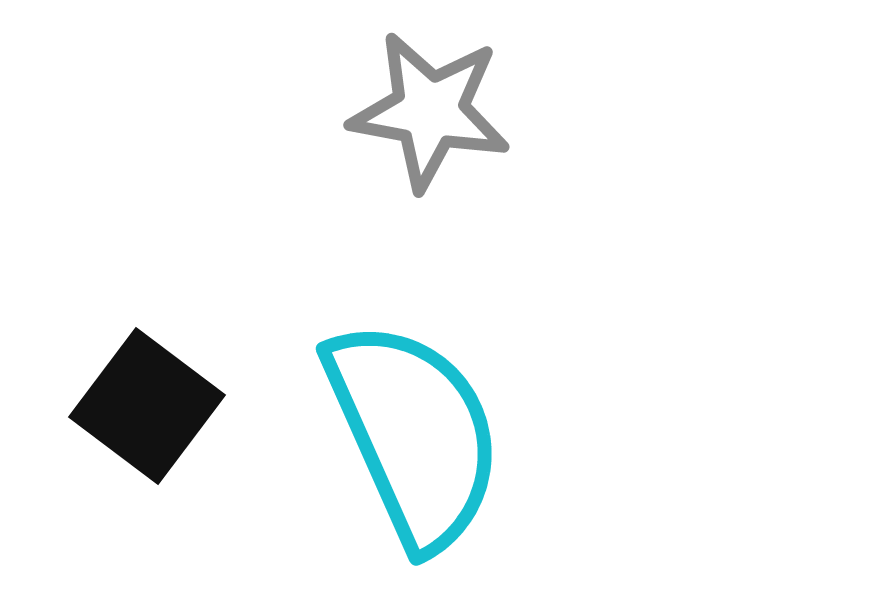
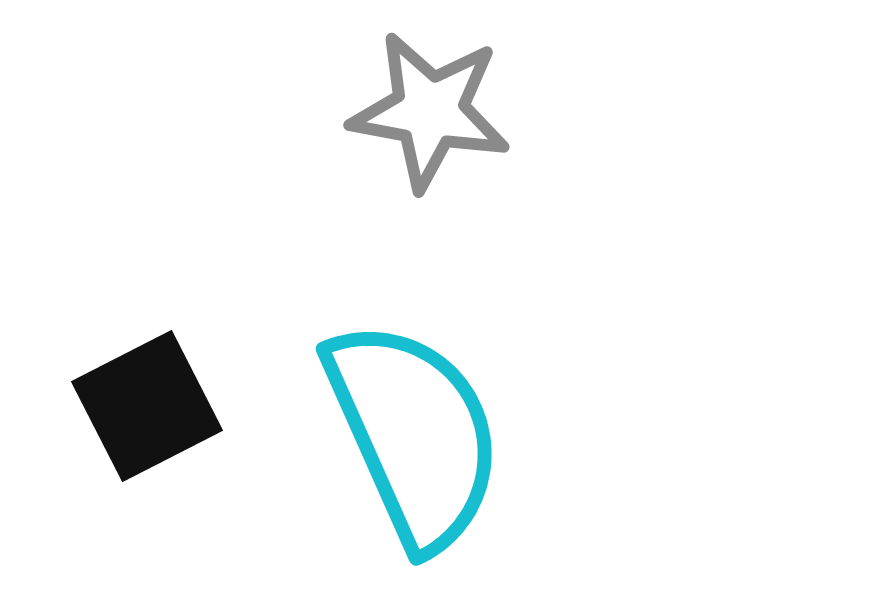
black square: rotated 26 degrees clockwise
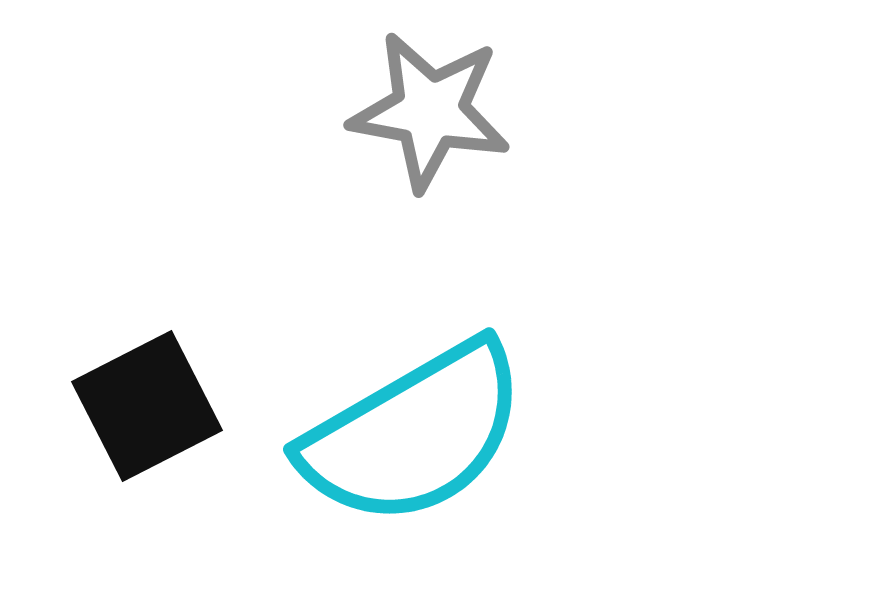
cyan semicircle: rotated 84 degrees clockwise
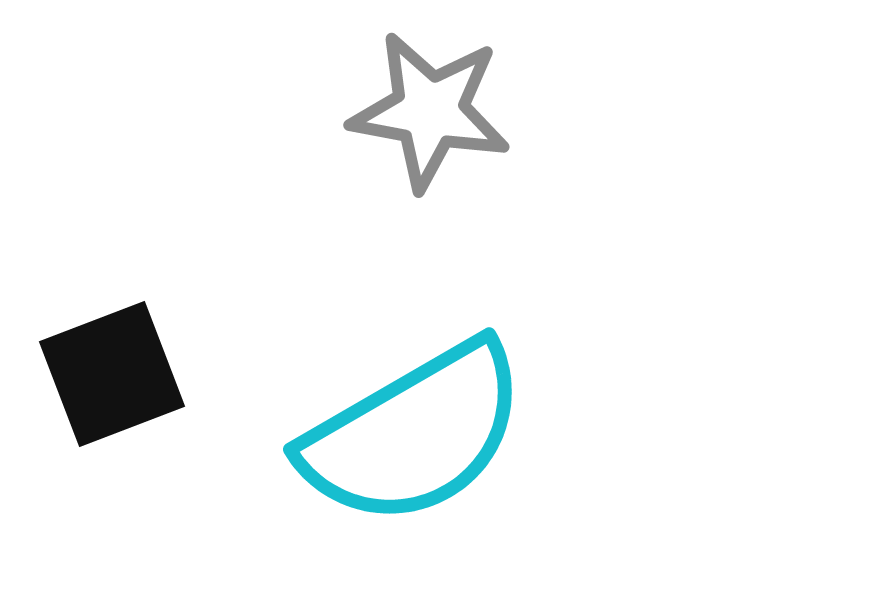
black square: moved 35 px left, 32 px up; rotated 6 degrees clockwise
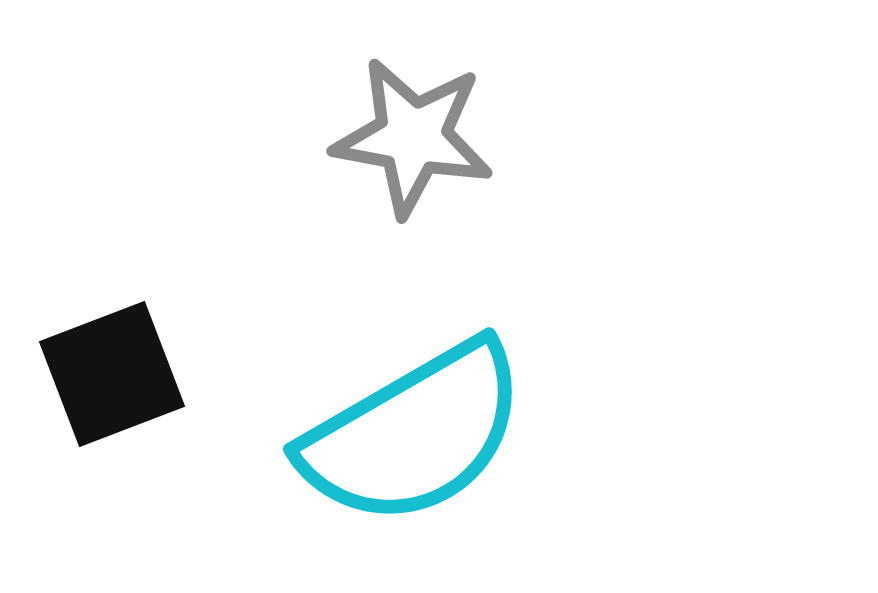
gray star: moved 17 px left, 26 px down
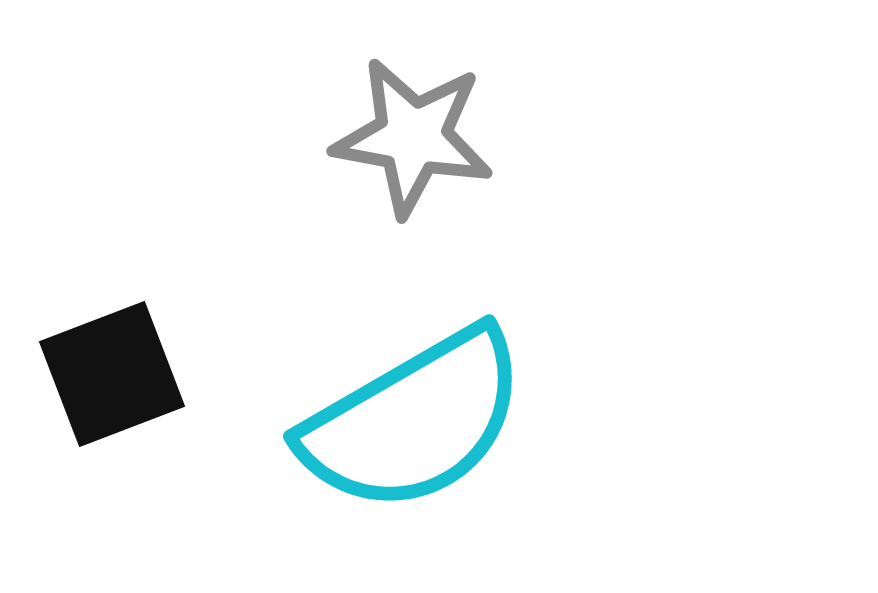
cyan semicircle: moved 13 px up
